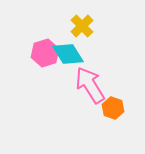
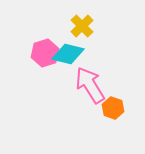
cyan diamond: rotated 44 degrees counterclockwise
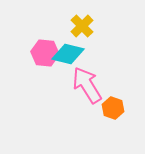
pink hexagon: rotated 24 degrees clockwise
pink arrow: moved 3 px left
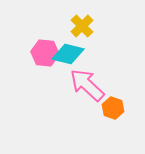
pink arrow: rotated 15 degrees counterclockwise
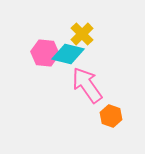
yellow cross: moved 8 px down
pink arrow: rotated 12 degrees clockwise
orange hexagon: moved 2 px left, 8 px down
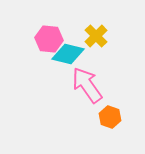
yellow cross: moved 14 px right, 2 px down
pink hexagon: moved 4 px right, 14 px up
orange hexagon: moved 1 px left, 1 px down
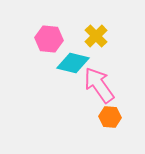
cyan diamond: moved 5 px right, 9 px down
pink arrow: moved 12 px right
orange hexagon: rotated 15 degrees counterclockwise
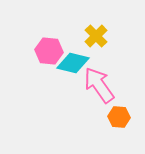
pink hexagon: moved 12 px down
orange hexagon: moved 9 px right
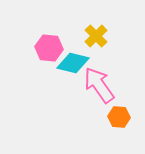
pink hexagon: moved 3 px up
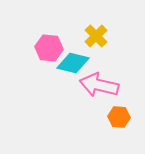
pink arrow: rotated 42 degrees counterclockwise
